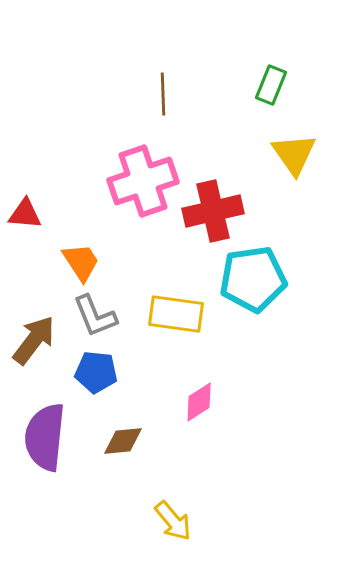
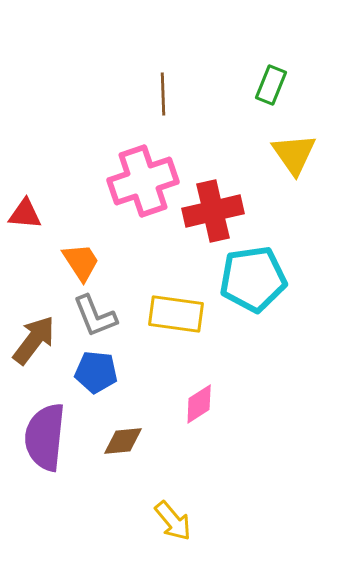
pink diamond: moved 2 px down
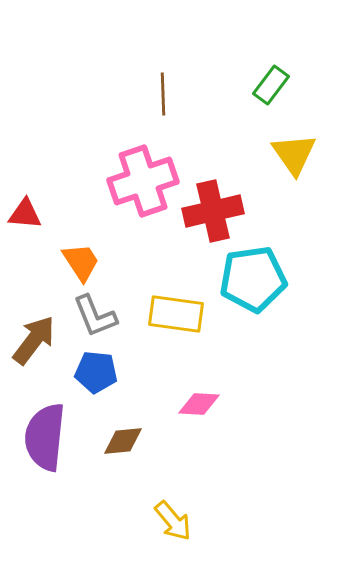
green rectangle: rotated 15 degrees clockwise
pink diamond: rotated 36 degrees clockwise
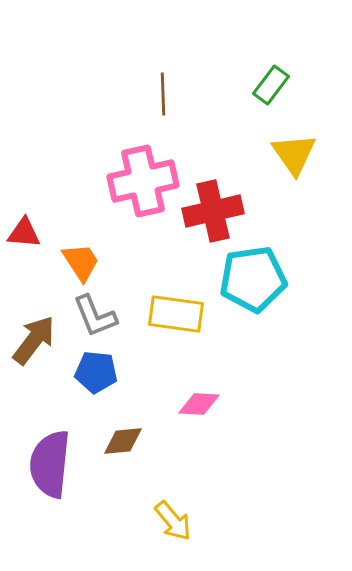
pink cross: rotated 6 degrees clockwise
red triangle: moved 1 px left, 19 px down
purple semicircle: moved 5 px right, 27 px down
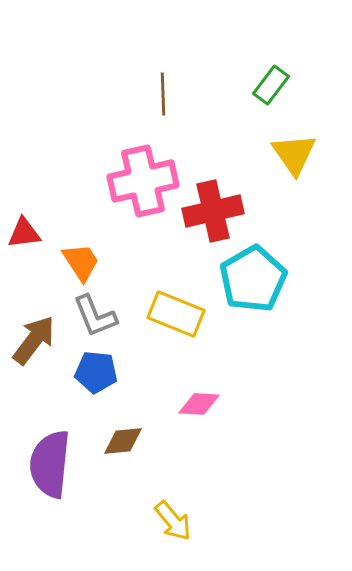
red triangle: rotated 12 degrees counterclockwise
cyan pentagon: rotated 22 degrees counterclockwise
yellow rectangle: rotated 14 degrees clockwise
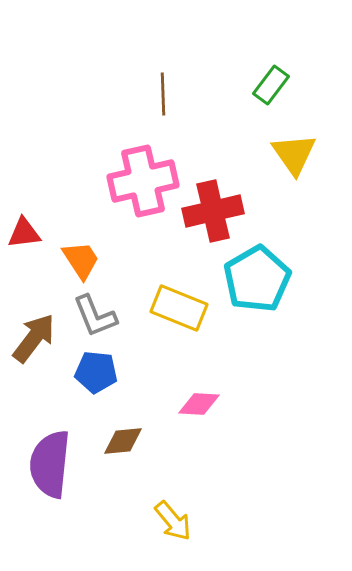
orange trapezoid: moved 2 px up
cyan pentagon: moved 4 px right
yellow rectangle: moved 3 px right, 6 px up
brown arrow: moved 2 px up
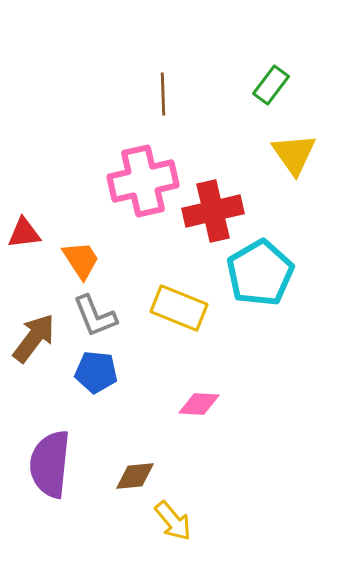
cyan pentagon: moved 3 px right, 6 px up
brown diamond: moved 12 px right, 35 px down
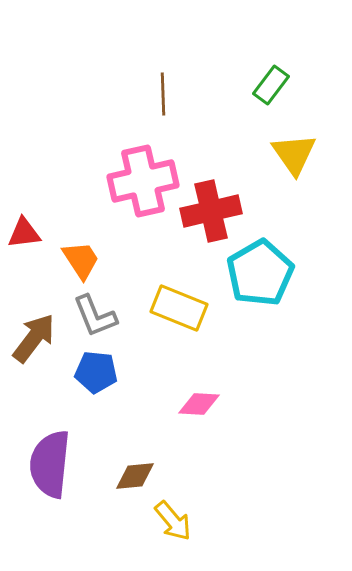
red cross: moved 2 px left
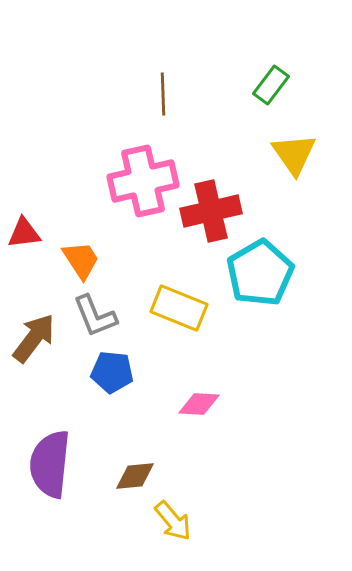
blue pentagon: moved 16 px right
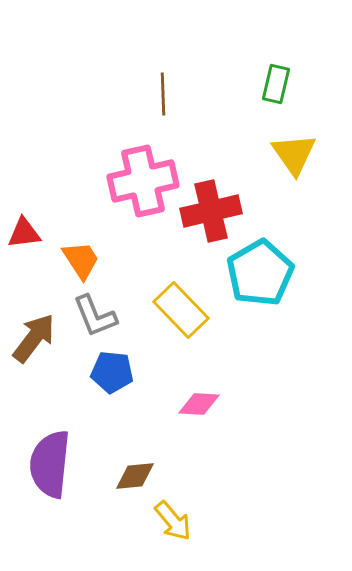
green rectangle: moved 5 px right, 1 px up; rotated 24 degrees counterclockwise
yellow rectangle: moved 2 px right, 2 px down; rotated 24 degrees clockwise
